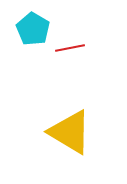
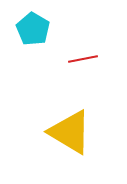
red line: moved 13 px right, 11 px down
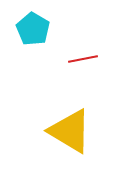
yellow triangle: moved 1 px up
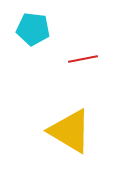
cyan pentagon: rotated 24 degrees counterclockwise
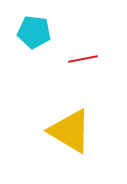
cyan pentagon: moved 1 px right, 3 px down
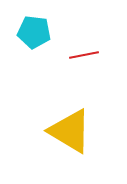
red line: moved 1 px right, 4 px up
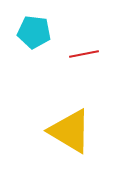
red line: moved 1 px up
